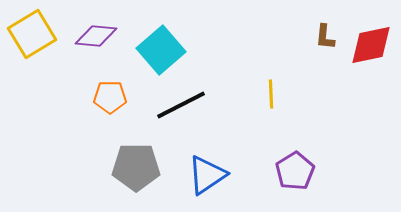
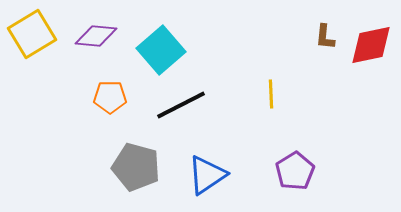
gray pentagon: rotated 15 degrees clockwise
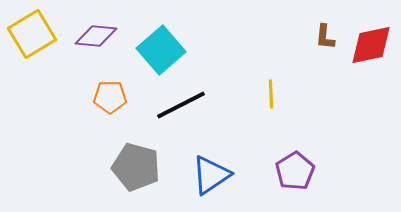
blue triangle: moved 4 px right
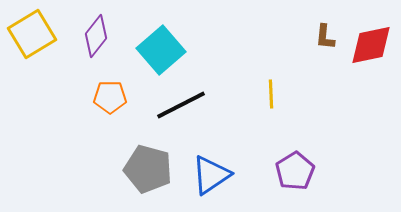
purple diamond: rotated 57 degrees counterclockwise
gray pentagon: moved 12 px right, 2 px down
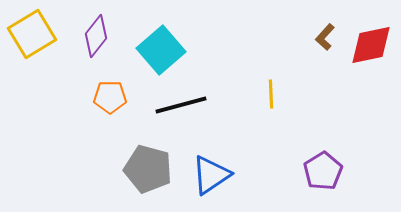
brown L-shape: rotated 36 degrees clockwise
black line: rotated 12 degrees clockwise
purple pentagon: moved 28 px right
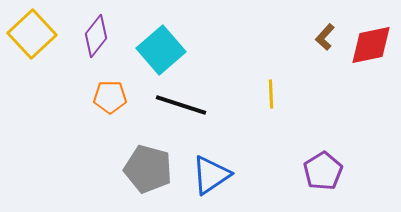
yellow square: rotated 12 degrees counterclockwise
black line: rotated 33 degrees clockwise
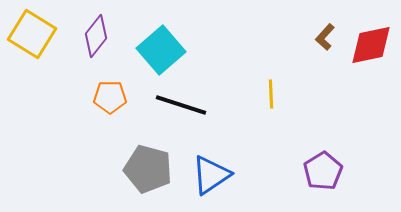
yellow square: rotated 15 degrees counterclockwise
